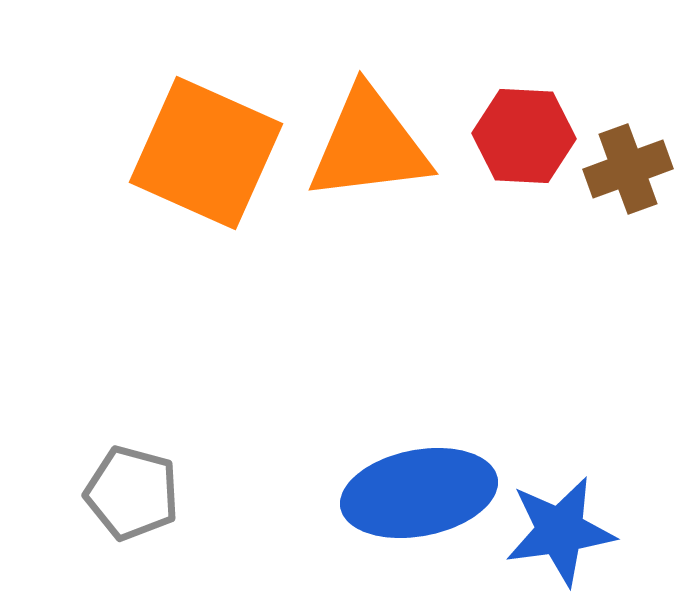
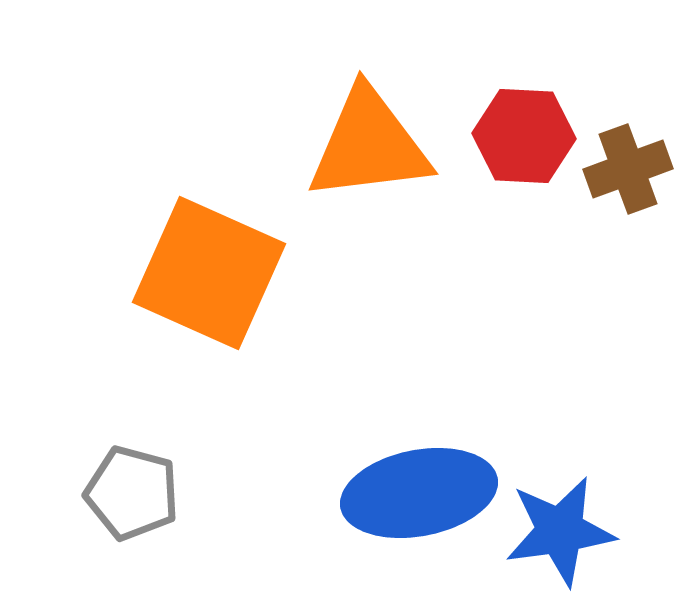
orange square: moved 3 px right, 120 px down
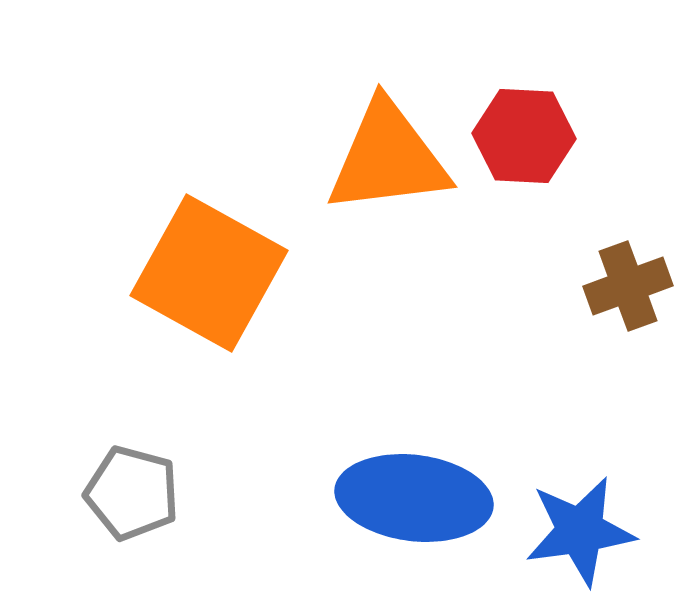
orange triangle: moved 19 px right, 13 px down
brown cross: moved 117 px down
orange square: rotated 5 degrees clockwise
blue ellipse: moved 5 px left, 5 px down; rotated 18 degrees clockwise
blue star: moved 20 px right
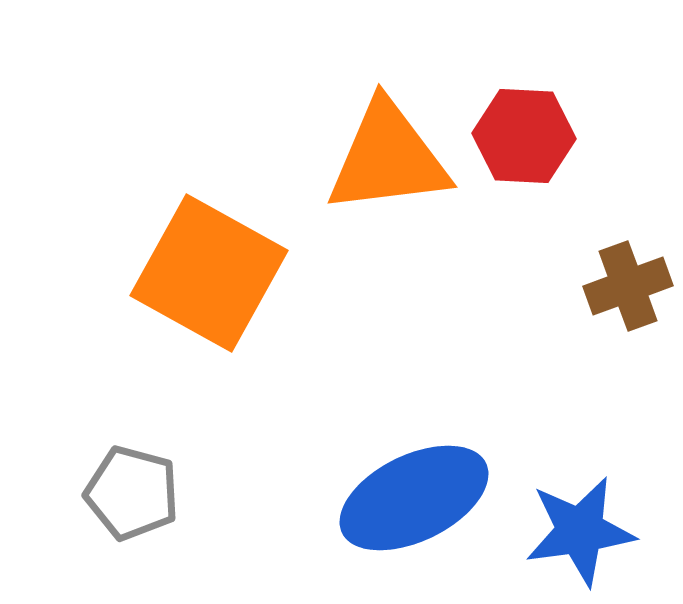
blue ellipse: rotated 33 degrees counterclockwise
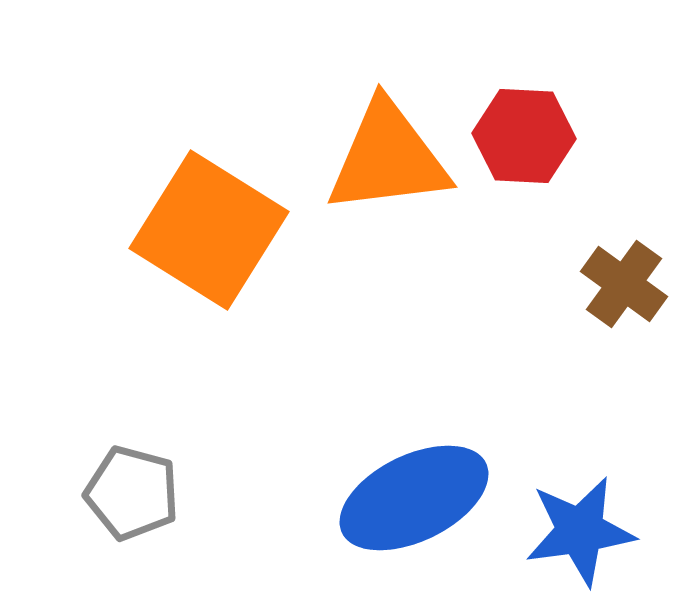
orange square: moved 43 px up; rotated 3 degrees clockwise
brown cross: moved 4 px left, 2 px up; rotated 34 degrees counterclockwise
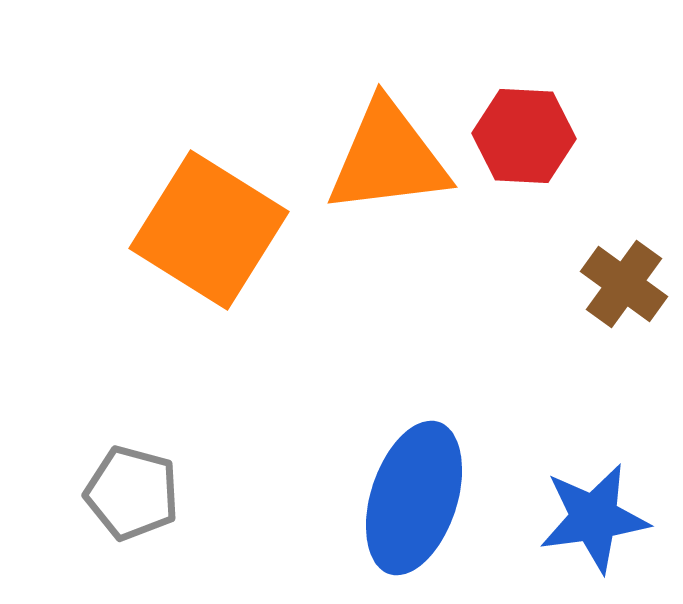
blue ellipse: rotated 46 degrees counterclockwise
blue star: moved 14 px right, 13 px up
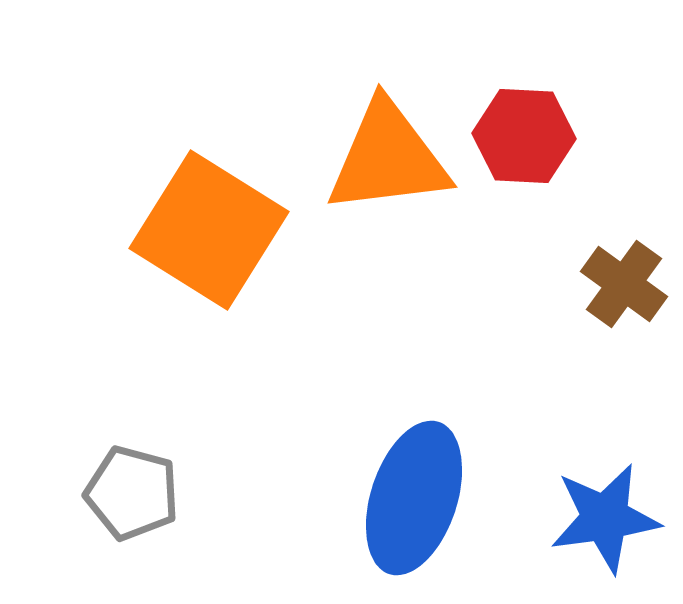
blue star: moved 11 px right
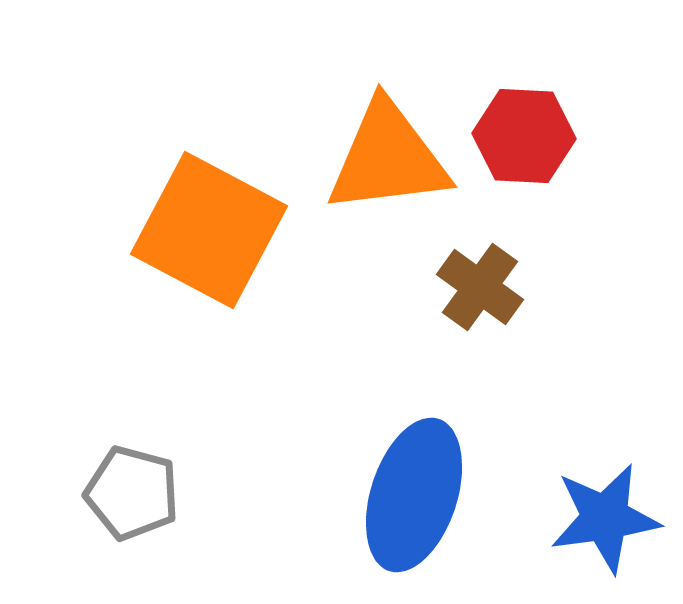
orange square: rotated 4 degrees counterclockwise
brown cross: moved 144 px left, 3 px down
blue ellipse: moved 3 px up
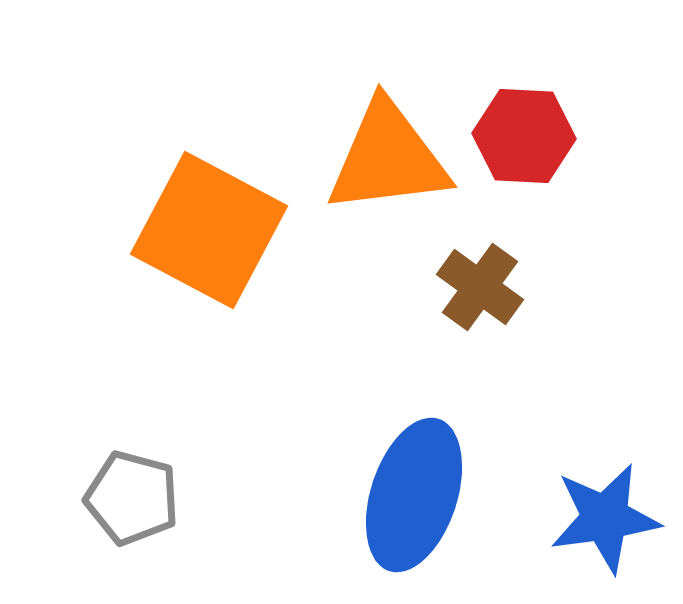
gray pentagon: moved 5 px down
